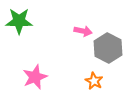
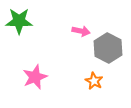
pink arrow: moved 2 px left
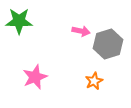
gray hexagon: moved 4 px up; rotated 16 degrees clockwise
orange star: rotated 18 degrees clockwise
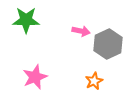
green star: moved 7 px right, 1 px up
gray hexagon: rotated 8 degrees counterclockwise
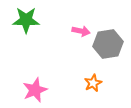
gray hexagon: rotated 16 degrees clockwise
pink star: moved 13 px down
orange star: moved 1 px left, 2 px down
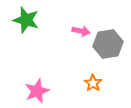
green star: rotated 16 degrees clockwise
orange star: rotated 12 degrees counterclockwise
pink star: moved 2 px right, 1 px down
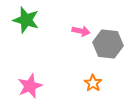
gray hexagon: rotated 16 degrees clockwise
pink star: moved 7 px left, 5 px up
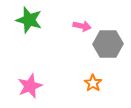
green star: moved 3 px right
pink arrow: moved 1 px right, 5 px up
gray hexagon: rotated 8 degrees counterclockwise
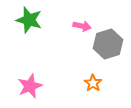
gray hexagon: rotated 16 degrees counterclockwise
